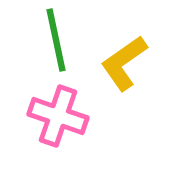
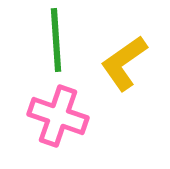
green line: rotated 8 degrees clockwise
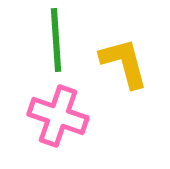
yellow L-shape: rotated 110 degrees clockwise
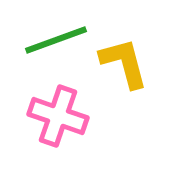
green line: rotated 74 degrees clockwise
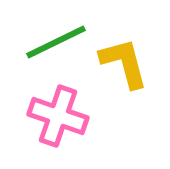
green line: moved 2 px down; rotated 6 degrees counterclockwise
